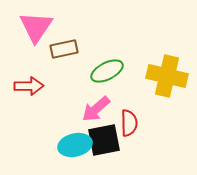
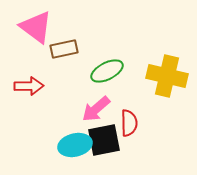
pink triangle: rotated 27 degrees counterclockwise
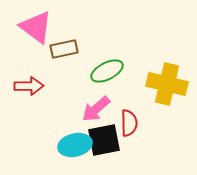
yellow cross: moved 8 px down
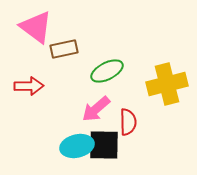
yellow cross: rotated 27 degrees counterclockwise
red semicircle: moved 1 px left, 1 px up
black square: moved 5 px down; rotated 12 degrees clockwise
cyan ellipse: moved 2 px right, 1 px down
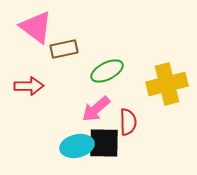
black square: moved 2 px up
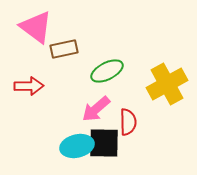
yellow cross: rotated 15 degrees counterclockwise
